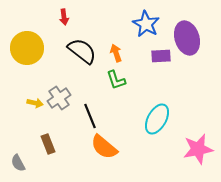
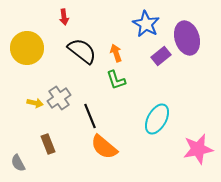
purple rectangle: rotated 36 degrees counterclockwise
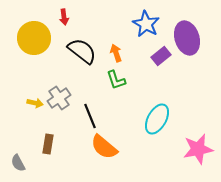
yellow circle: moved 7 px right, 10 px up
brown rectangle: rotated 30 degrees clockwise
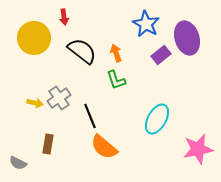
purple rectangle: moved 1 px up
gray semicircle: rotated 36 degrees counterclockwise
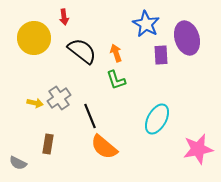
purple rectangle: rotated 54 degrees counterclockwise
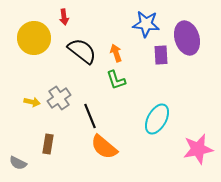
blue star: rotated 24 degrees counterclockwise
yellow arrow: moved 3 px left, 1 px up
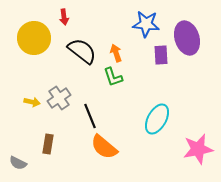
green L-shape: moved 3 px left, 3 px up
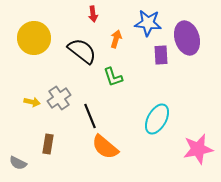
red arrow: moved 29 px right, 3 px up
blue star: moved 2 px right, 1 px up
orange arrow: moved 14 px up; rotated 36 degrees clockwise
orange semicircle: moved 1 px right
